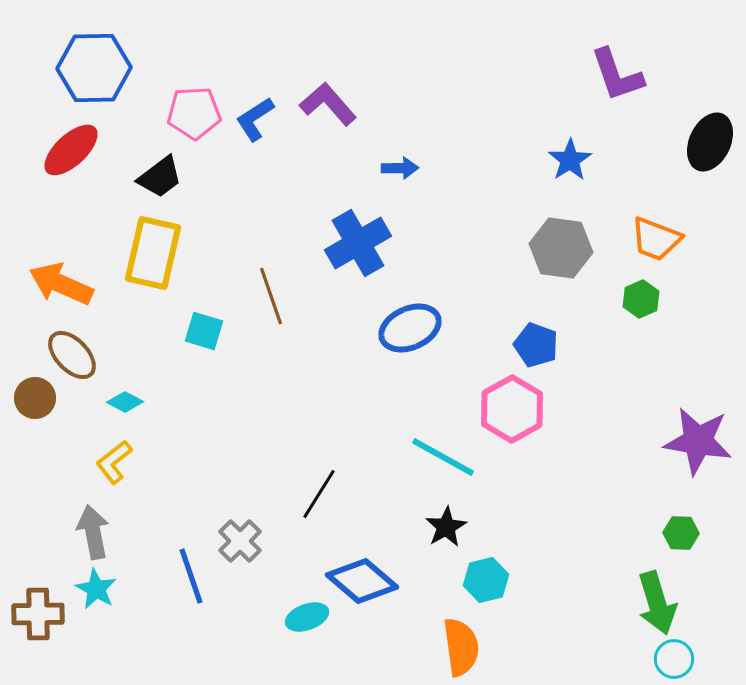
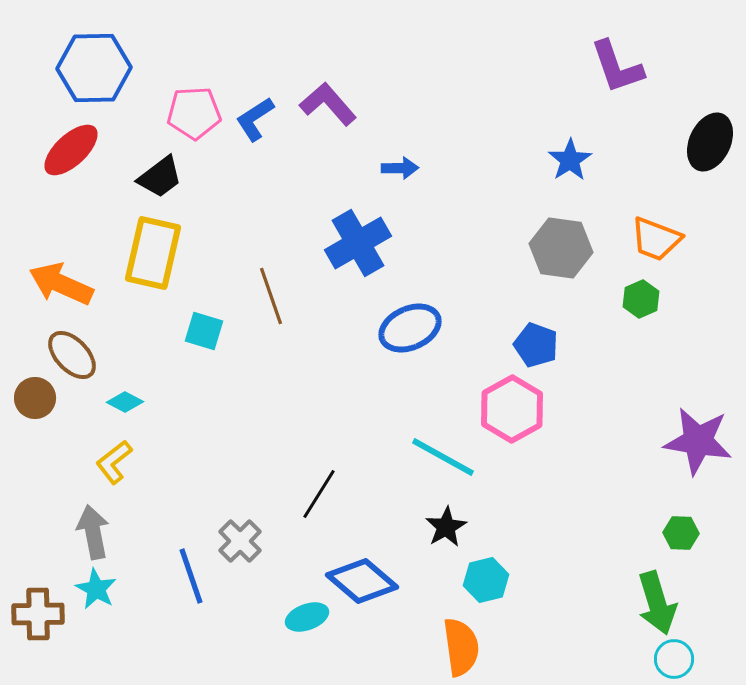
purple L-shape at (617, 75): moved 8 px up
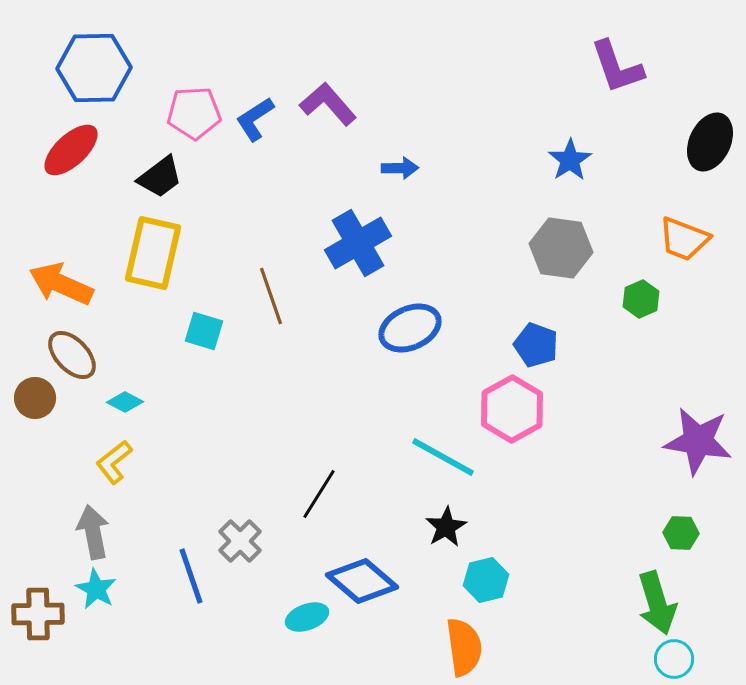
orange trapezoid at (656, 239): moved 28 px right
orange semicircle at (461, 647): moved 3 px right
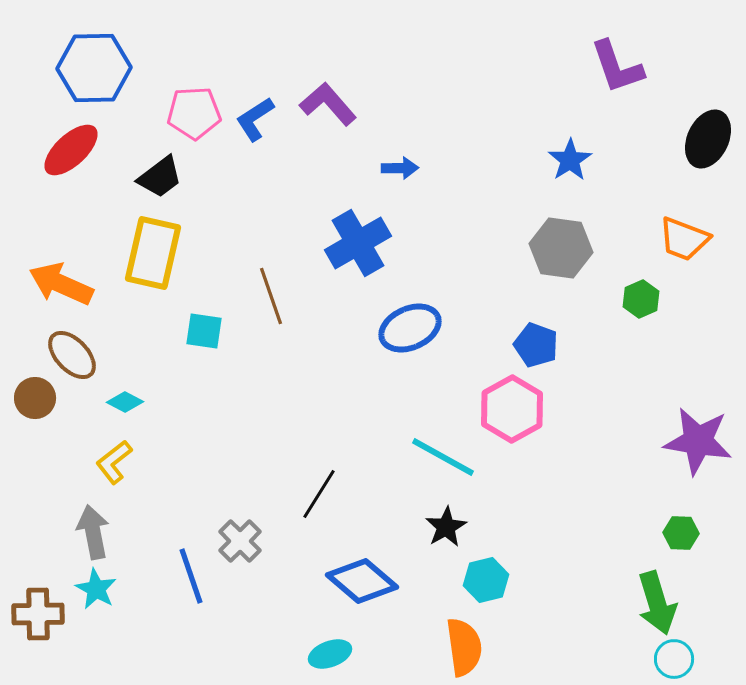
black ellipse at (710, 142): moved 2 px left, 3 px up
cyan square at (204, 331): rotated 9 degrees counterclockwise
cyan ellipse at (307, 617): moved 23 px right, 37 px down
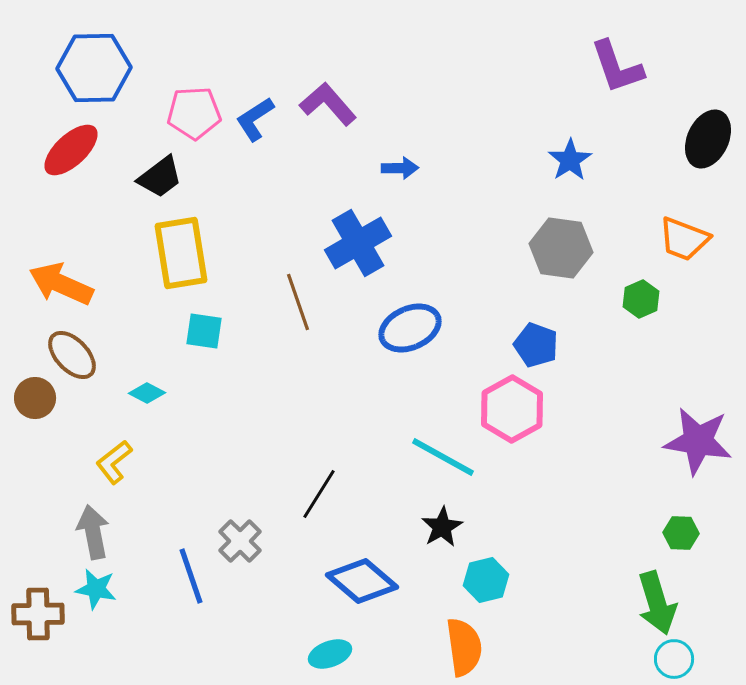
yellow rectangle at (153, 253): moved 28 px right; rotated 22 degrees counterclockwise
brown line at (271, 296): moved 27 px right, 6 px down
cyan diamond at (125, 402): moved 22 px right, 9 px up
black star at (446, 527): moved 4 px left
cyan star at (96, 589): rotated 18 degrees counterclockwise
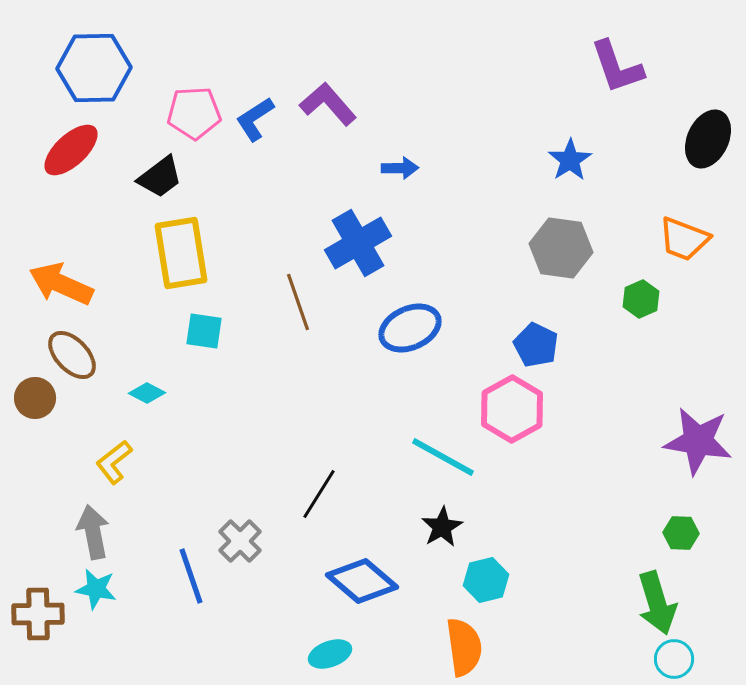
blue pentagon at (536, 345): rotated 6 degrees clockwise
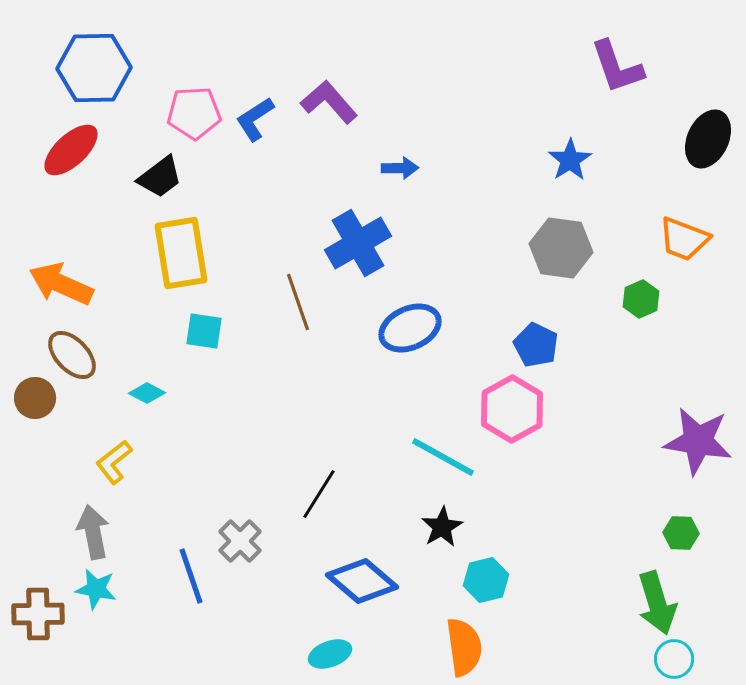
purple L-shape at (328, 104): moved 1 px right, 2 px up
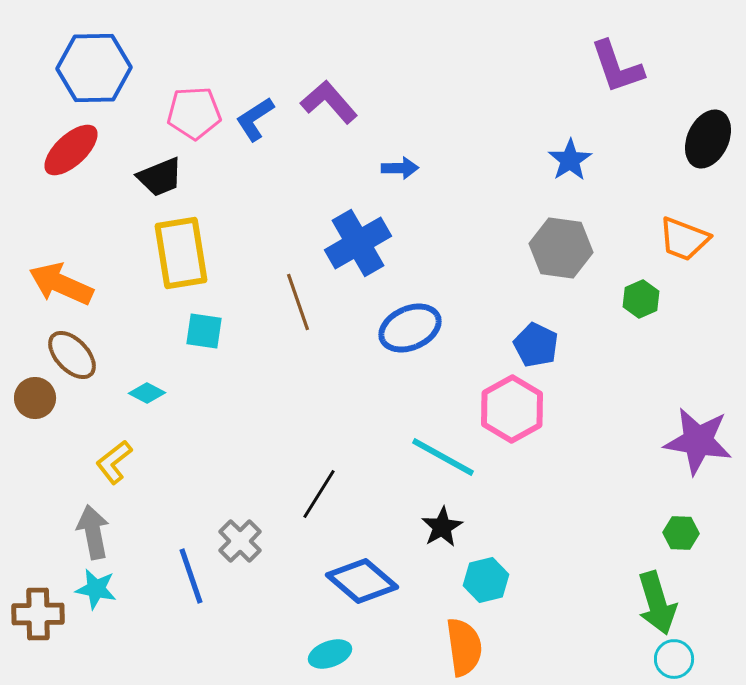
black trapezoid at (160, 177): rotated 15 degrees clockwise
